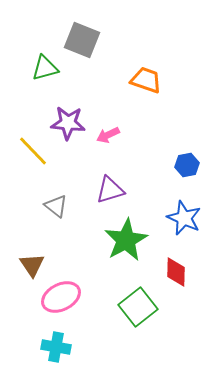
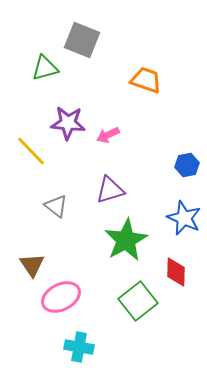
yellow line: moved 2 px left
green square: moved 6 px up
cyan cross: moved 23 px right
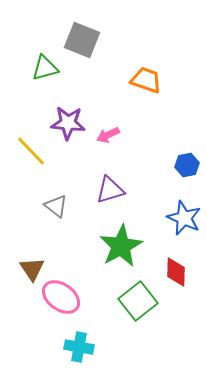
green star: moved 5 px left, 6 px down
brown triangle: moved 4 px down
pink ellipse: rotated 63 degrees clockwise
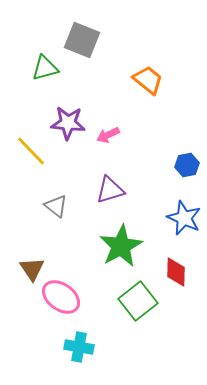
orange trapezoid: moved 2 px right; rotated 20 degrees clockwise
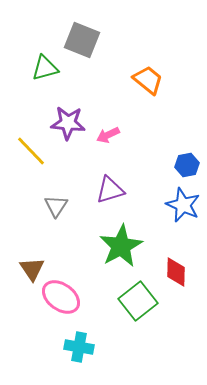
gray triangle: rotated 25 degrees clockwise
blue star: moved 1 px left, 13 px up
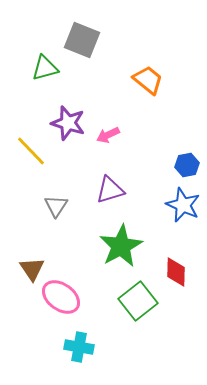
purple star: rotated 12 degrees clockwise
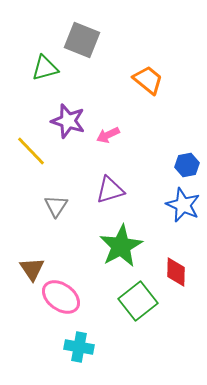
purple star: moved 2 px up
